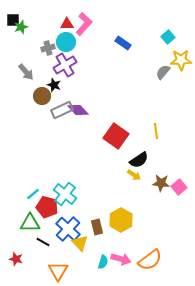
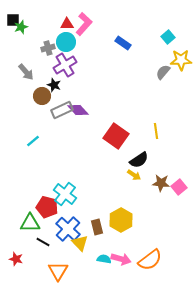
cyan line: moved 53 px up
cyan semicircle: moved 1 px right, 3 px up; rotated 96 degrees counterclockwise
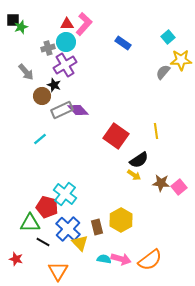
cyan line: moved 7 px right, 2 px up
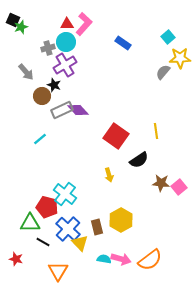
black square: rotated 24 degrees clockwise
yellow star: moved 1 px left, 2 px up
yellow arrow: moved 25 px left; rotated 40 degrees clockwise
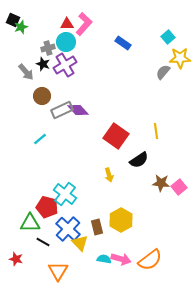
black star: moved 11 px left, 21 px up
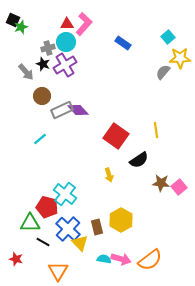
yellow line: moved 1 px up
